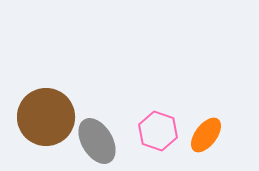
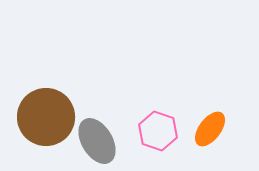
orange ellipse: moved 4 px right, 6 px up
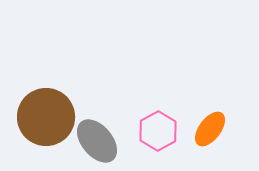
pink hexagon: rotated 12 degrees clockwise
gray ellipse: rotated 9 degrees counterclockwise
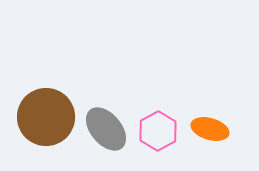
orange ellipse: rotated 69 degrees clockwise
gray ellipse: moved 9 px right, 12 px up
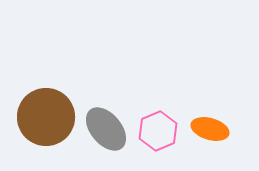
pink hexagon: rotated 6 degrees clockwise
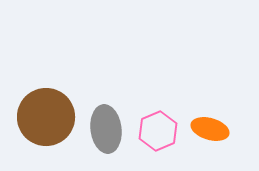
gray ellipse: rotated 33 degrees clockwise
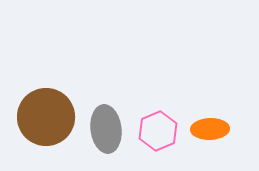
orange ellipse: rotated 18 degrees counterclockwise
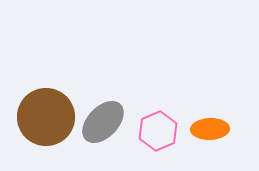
gray ellipse: moved 3 px left, 7 px up; rotated 51 degrees clockwise
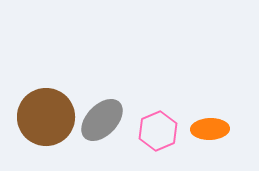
gray ellipse: moved 1 px left, 2 px up
